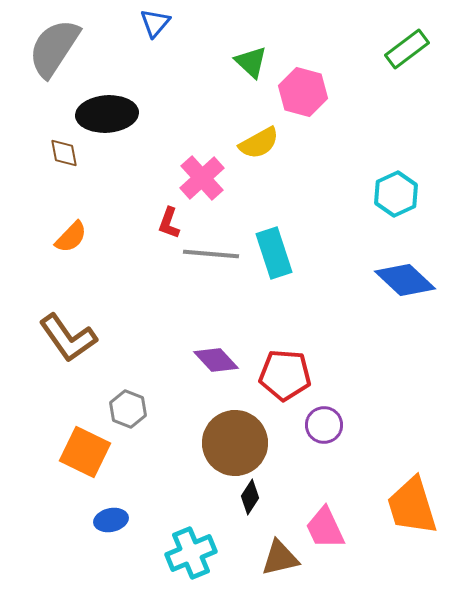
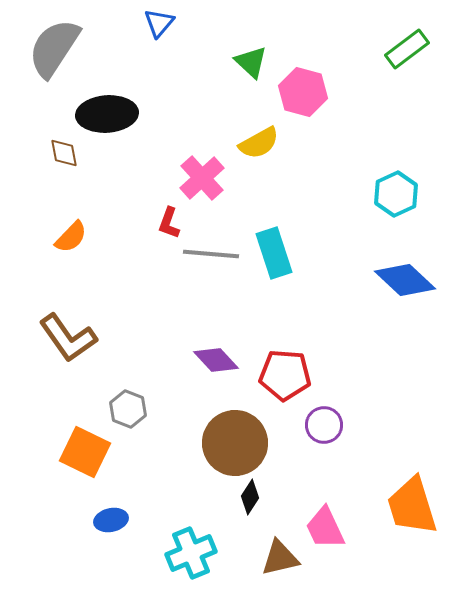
blue triangle: moved 4 px right
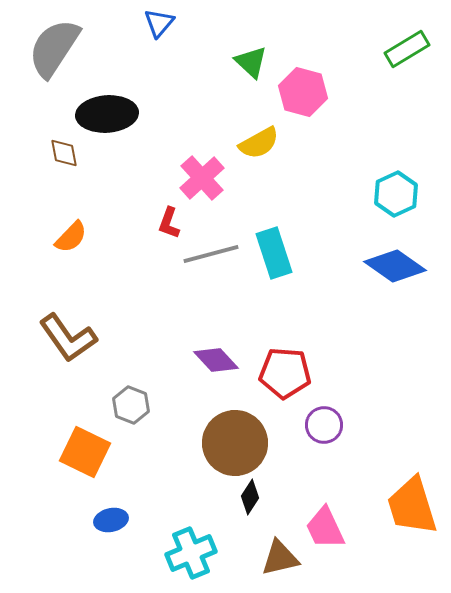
green rectangle: rotated 6 degrees clockwise
gray line: rotated 20 degrees counterclockwise
blue diamond: moved 10 px left, 14 px up; rotated 8 degrees counterclockwise
red pentagon: moved 2 px up
gray hexagon: moved 3 px right, 4 px up
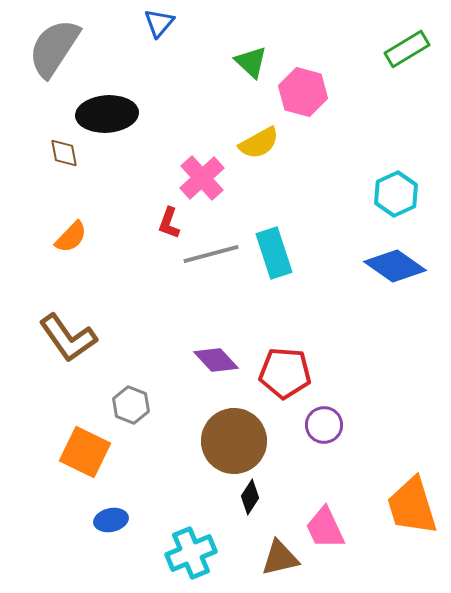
brown circle: moved 1 px left, 2 px up
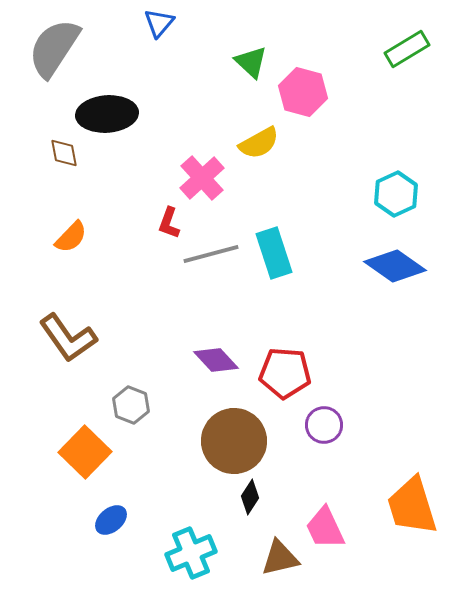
orange square: rotated 18 degrees clockwise
blue ellipse: rotated 28 degrees counterclockwise
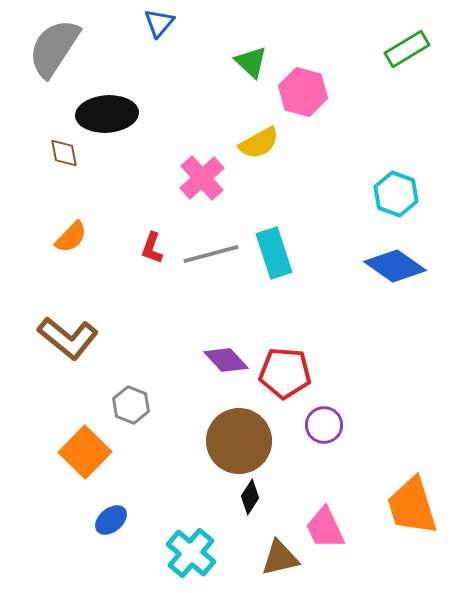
cyan hexagon: rotated 15 degrees counterclockwise
red L-shape: moved 17 px left, 25 px down
brown L-shape: rotated 16 degrees counterclockwise
purple diamond: moved 10 px right
brown circle: moved 5 px right
cyan cross: rotated 27 degrees counterclockwise
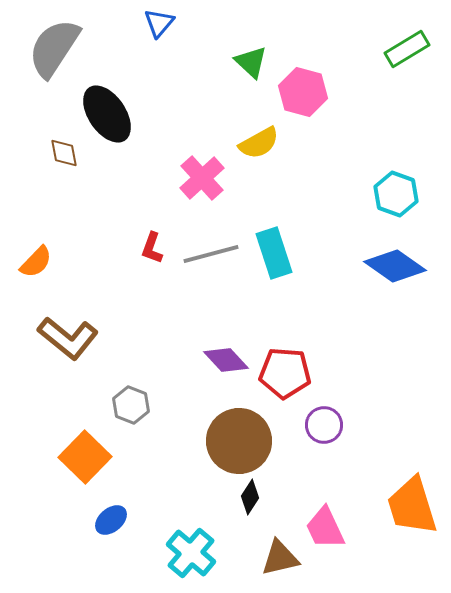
black ellipse: rotated 60 degrees clockwise
orange semicircle: moved 35 px left, 25 px down
orange square: moved 5 px down
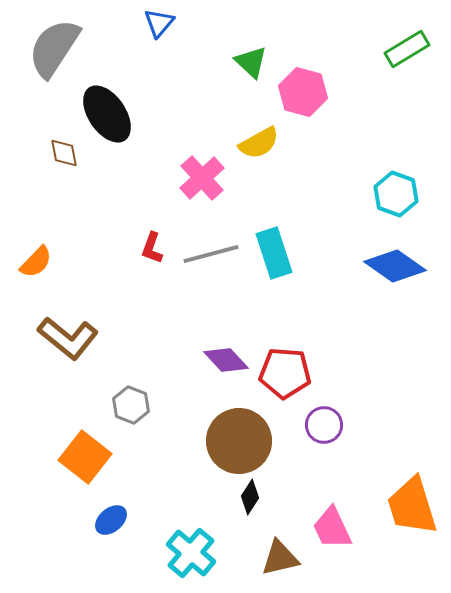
orange square: rotated 6 degrees counterclockwise
pink trapezoid: moved 7 px right
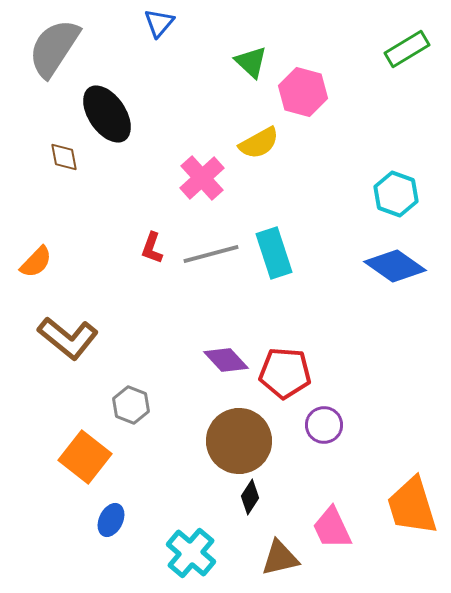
brown diamond: moved 4 px down
blue ellipse: rotated 24 degrees counterclockwise
